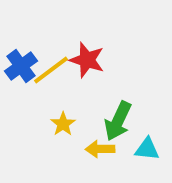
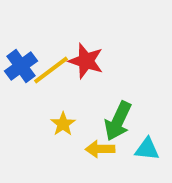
red star: moved 1 px left, 1 px down
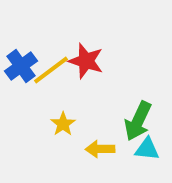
green arrow: moved 20 px right
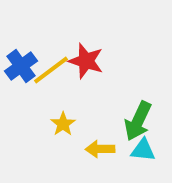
cyan triangle: moved 4 px left, 1 px down
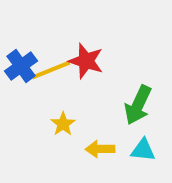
yellow line: rotated 15 degrees clockwise
green arrow: moved 16 px up
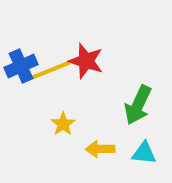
blue cross: rotated 12 degrees clockwise
cyan triangle: moved 1 px right, 3 px down
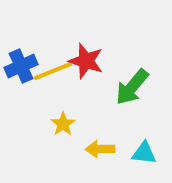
yellow line: moved 2 px right, 1 px down
green arrow: moved 6 px left, 18 px up; rotated 15 degrees clockwise
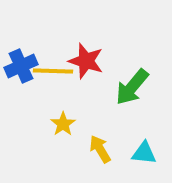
yellow line: rotated 24 degrees clockwise
yellow arrow: rotated 60 degrees clockwise
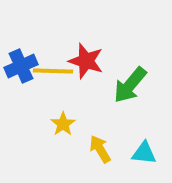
green arrow: moved 2 px left, 2 px up
